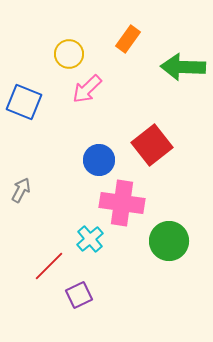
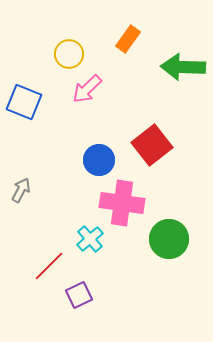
green circle: moved 2 px up
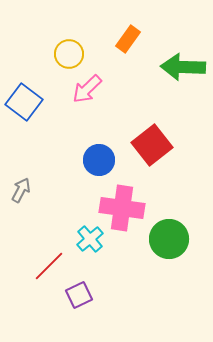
blue square: rotated 15 degrees clockwise
pink cross: moved 5 px down
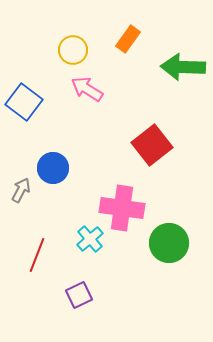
yellow circle: moved 4 px right, 4 px up
pink arrow: rotated 76 degrees clockwise
blue circle: moved 46 px left, 8 px down
green circle: moved 4 px down
red line: moved 12 px left, 11 px up; rotated 24 degrees counterclockwise
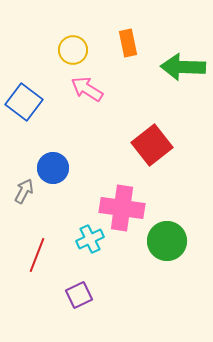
orange rectangle: moved 4 px down; rotated 48 degrees counterclockwise
gray arrow: moved 3 px right, 1 px down
cyan cross: rotated 16 degrees clockwise
green circle: moved 2 px left, 2 px up
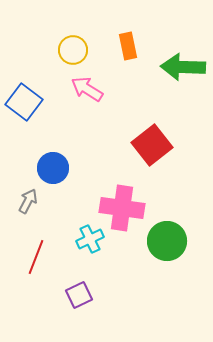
orange rectangle: moved 3 px down
gray arrow: moved 4 px right, 10 px down
red line: moved 1 px left, 2 px down
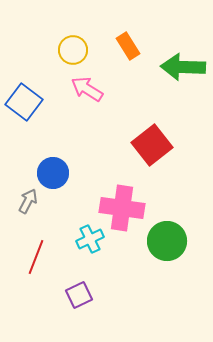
orange rectangle: rotated 20 degrees counterclockwise
blue circle: moved 5 px down
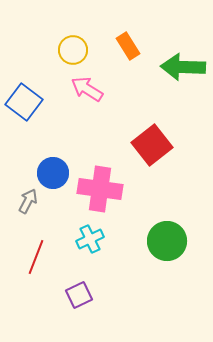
pink cross: moved 22 px left, 19 px up
